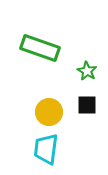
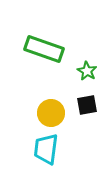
green rectangle: moved 4 px right, 1 px down
black square: rotated 10 degrees counterclockwise
yellow circle: moved 2 px right, 1 px down
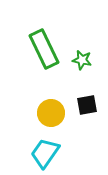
green rectangle: rotated 45 degrees clockwise
green star: moved 5 px left, 11 px up; rotated 18 degrees counterclockwise
cyan trapezoid: moved 1 px left, 4 px down; rotated 28 degrees clockwise
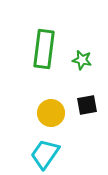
green rectangle: rotated 33 degrees clockwise
cyan trapezoid: moved 1 px down
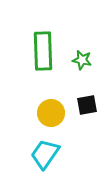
green rectangle: moved 1 px left, 2 px down; rotated 9 degrees counterclockwise
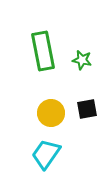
green rectangle: rotated 9 degrees counterclockwise
black square: moved 4 px down
cyan trapezoid: moved 1 px right
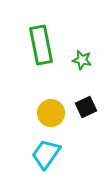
green rectangle: moved 2 px left, 6 px up
black square: moved 1 px left, 2 px up; rotated 15 degrees counterclockwise
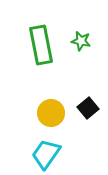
green star: moved 1 px left, 19 px up
black square: moved 2 px right, 1 px down; rotated 15 degrees counterclockwise
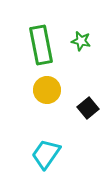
yellow circle: moved 4 px left, 23 px up
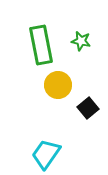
yellow circle: moved 11 px right, 5 px up
